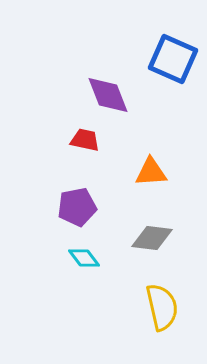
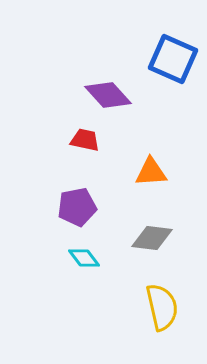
purple diamond: rotated 21 degrees counterclockwise
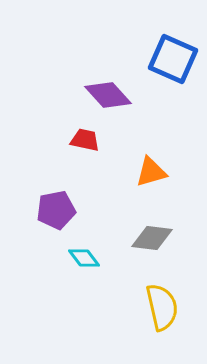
orange triangle: rotated 12 degrees counterclockwise
purple pentagon: moved 21 px left, 3 px down
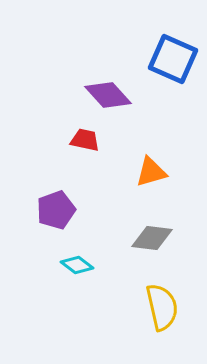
purple pentagon: rotated 9 degrees counterclockwise
cyan diamond: moved 7 px left, 7 px down; rotated 16 degrees counterclockwise
